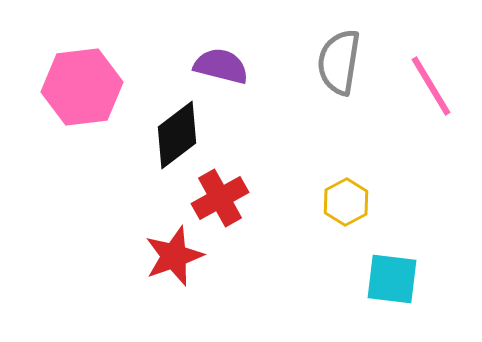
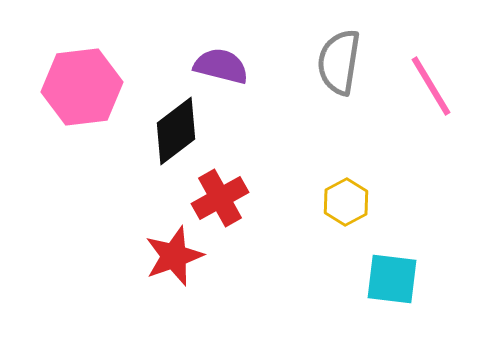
black diamond: moved 1 px left, 4 px up
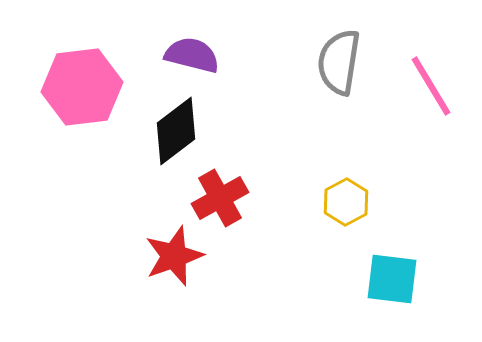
purple semicircle: moved 29 px left, 11 px up
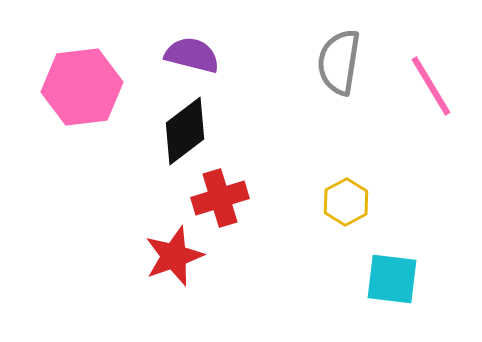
black diamond: moved 9 px right
red cross: rotated 12 degrees clockwise
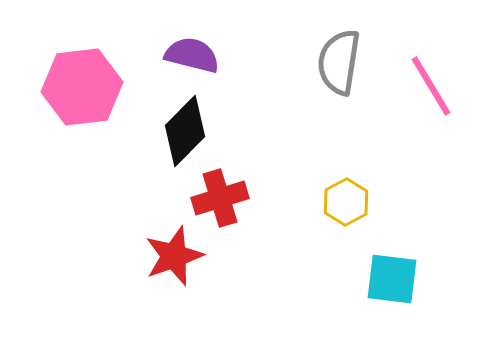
black diamond: rotated 8 degrees counterclockwise
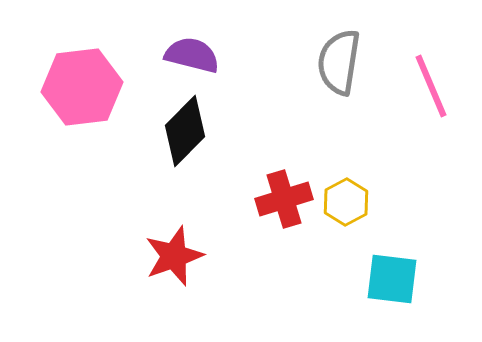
pink line: rotated 8 degrees clockwise
red cross: moved 64 px right, 1 px down
